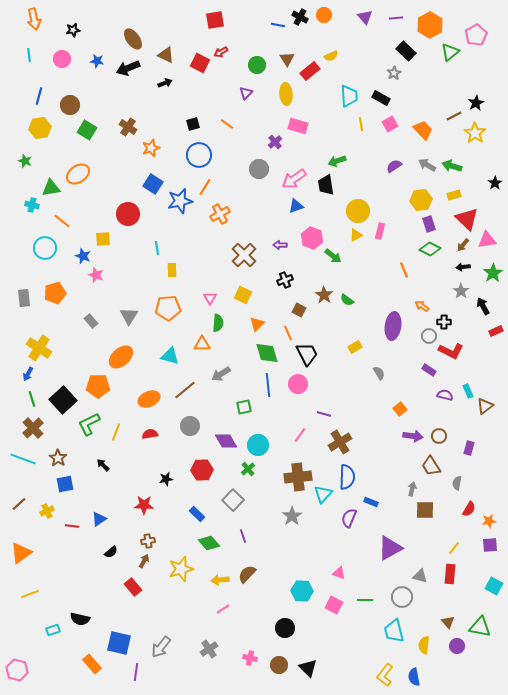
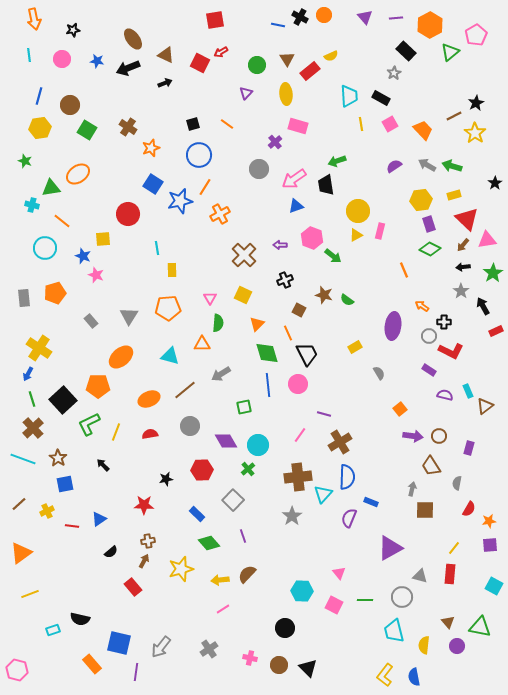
brown star at (324, 295): rotated 18 degrees counterclockwise
pink triangle at (339, 573): rotated 32 degrees clockwise
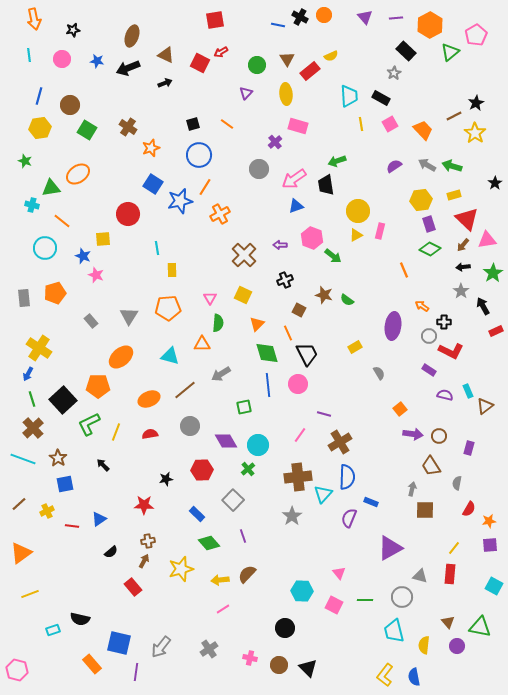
brown ellipse at (133, 39): moved 1 px left, 3 px up; rotated 55 degrees clockwise
purple arrow at (413, 436): moved 2 px up
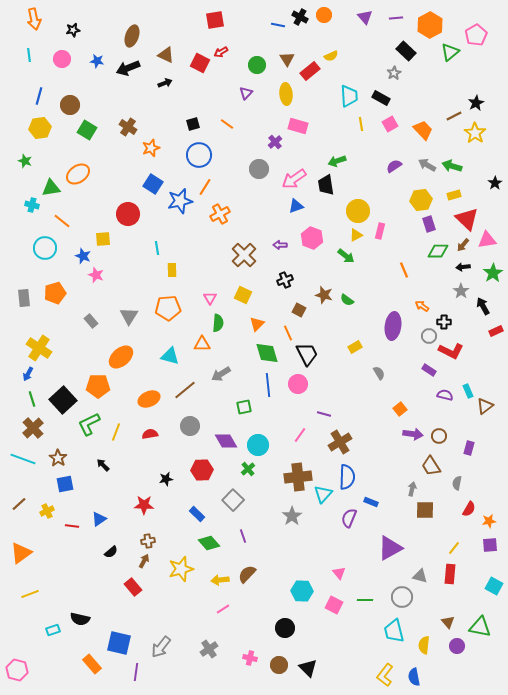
green diamond at (430, 249): moved 8 px right, 2 px down; rotated 25 degrees counterclockwise
green arrow at (333, 256): moved 13 px right
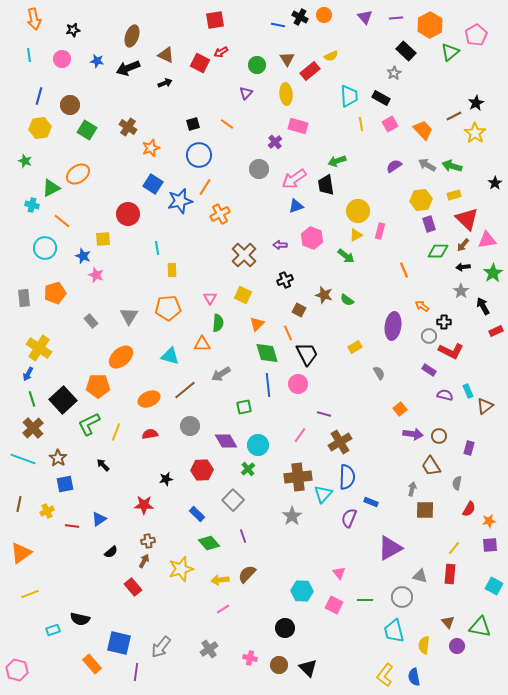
green triangle at (51, 188): rotated 18 degrees counterclockwise
brown line at (19, 504): rotated 35 degrees counterclockwise
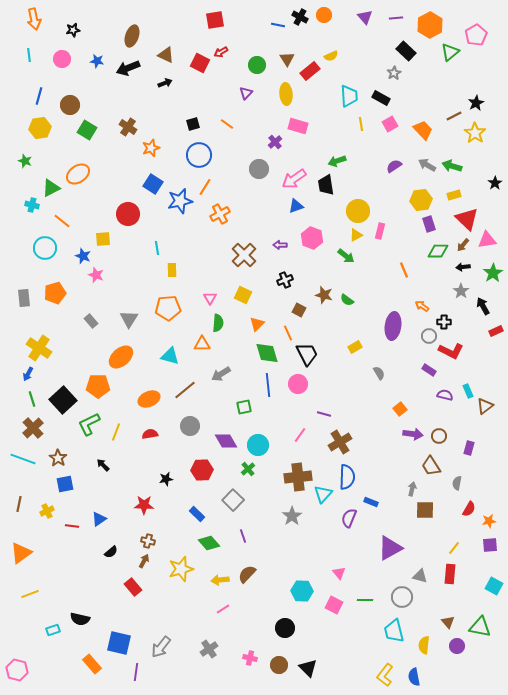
gray triangle at (129, 316): moved 3 px down
brown cross at (148, 541): rotated 24 degrees clockwise
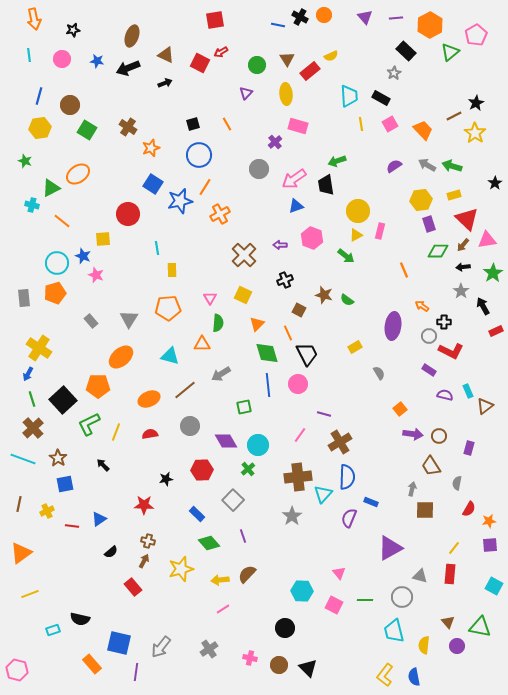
orange line at (227, 124): rotated 24 degrees clockwise
cyan circle at (45, 248): moved 12 px right, 15 px down
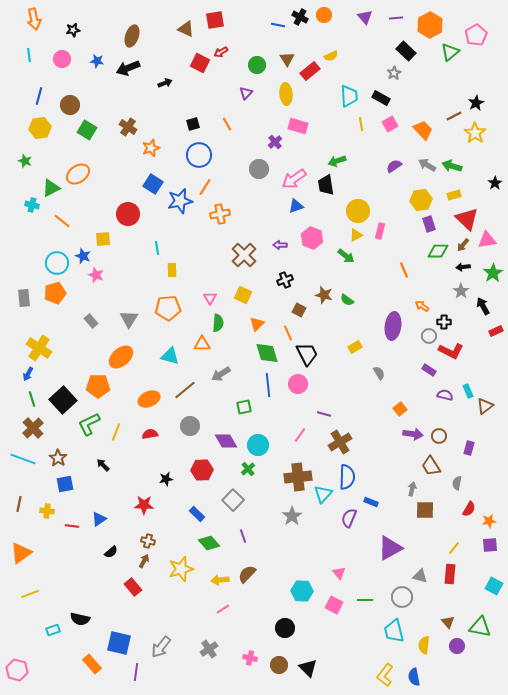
brown triangle at (166, 55): moved 20 px right, 26 px up
orange cross at (220, 214): rotated 18 degrees clockwise
yellow cross at (47, 511): rotated 32 degrees clockwise
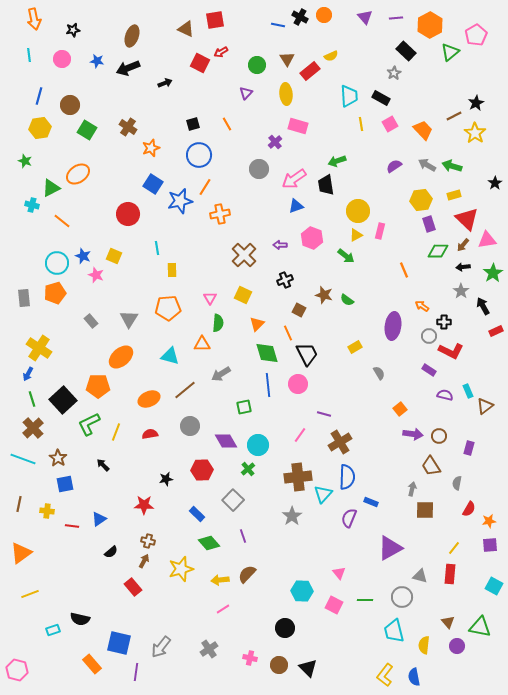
yellow square at (103, 239): moved 11 px right, 17 px down; rotated 28 degrees clockwise
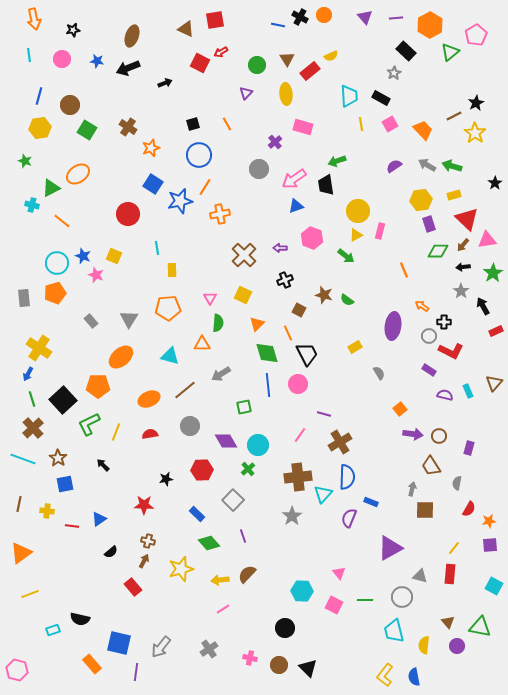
pink rectangle at (298, 126): moved 5 px right, 1 px down
purple arrow at (280, 245): moved 3 px down
brown triangle at (485, 406): moved 9 px right, 23 px up; rotated 12 degrees counterclockwise
